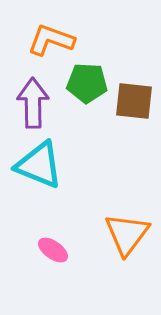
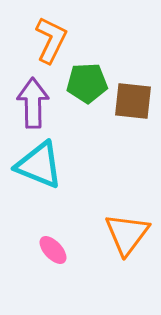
orange L-shape: rotated 96 degrees clockwise
green pentagon: rotated 6 degrees counterclockwise
brown square: moved 1 px left
pink ellipse: rotated 12 degrees clockwise
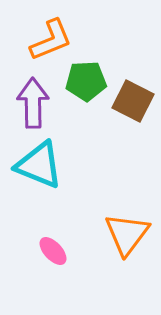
orange L-shape: rotated 42 degrees clockwise
green pentagon: moved 1 px left, 2 px up
brown square: rotated 21 degrees clockwise
pink ellipse: moved 1 px down
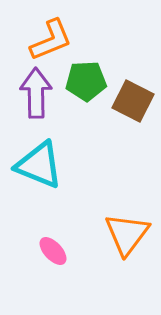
purple arrow: moved 3 px right, 10 px up
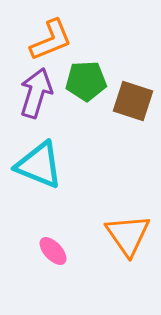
purple arrow: rotated 18 degrees clockwise
brown square: rotated 9 degrees counterclockwise
orange triangle: moved 1 px right, 1 px down; rotated 12 degrees counterclockwise
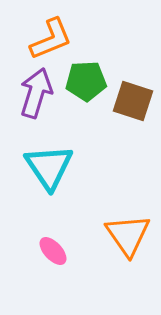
orange L-shape: moved 1 px up
cyan triangle: moved 10 px right, 2 px down; rotated 34 degrees clockwise
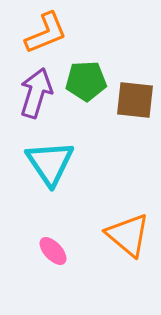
orange L-shape: moved 5 px left, 6 px up
brown square: moved 2 px right, 1 px up; rotated 12 degrees counterclockwise
cyan triangle: moved 1 px right, 4 px up
orange triangle: rotated 15 degrees counterclockwise
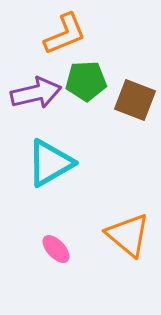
orange L-shape: moved 19 px right, 1 px down
purple arrow: rotated 60 degrees clockwise
brown square: rotated 15 degrees clockwise
cyan triangle: rotated 34 degrees clockwise
pink ellipse: moved 3 px right, 2 px up
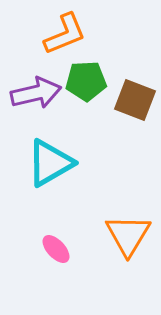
orange triangle: rotated 21 degrees clockwise
